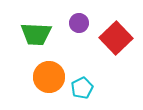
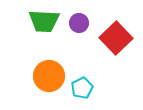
green trapezoid: moved 8 px right, 13 px up
orange circle: moved 1 px up
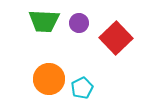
orange circle: moved 3 px down
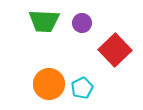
purple circle: moved 3 px right
red square: moved 1 px left, 12 px down
orange circle: moved 5 px down
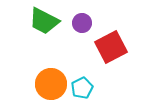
green trapezoid: rotated 24 degrees clockwise
red square: moved 4 px left, 3 px up; rotated 16 degrees clockwise
orange circle: moved 2 px right
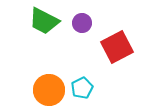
red square: moved 6 px right
orange circle: moved 2 px left, 6 px down
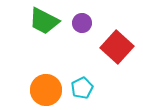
red square: rotated 20 degrees counterclockwise
orange circle: moved 3 px left
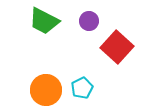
purple circle: moved 7 px right, 2 px up
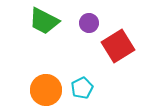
purple circle: moved 2 px down
red square: moved 1 px right, 1 px up; rotated 16 degrees clockwise
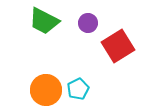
purple circle: moved 1 px left
cyan pentagon: moved 4 px left, 1 px down
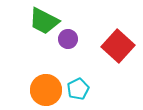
purple circle: moved 20 px left, 16 px down
red square: rotated 16 degrees counterclockwise
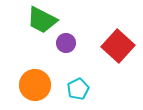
green trapezoid: moved 2 px left, 1 px up
purple circle: moved 2 px left, 4 px down
orange circle: moved 11 px left, 5 px up
